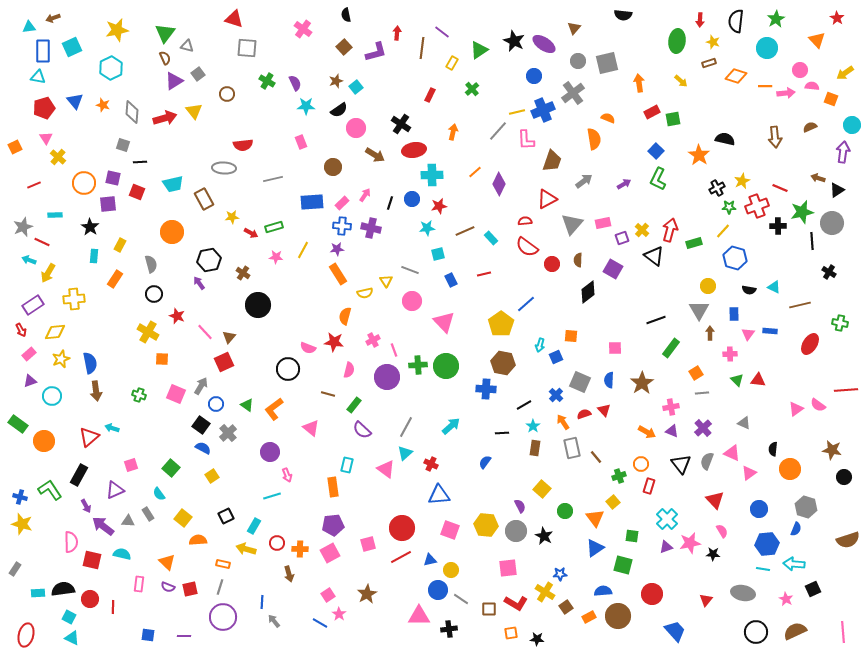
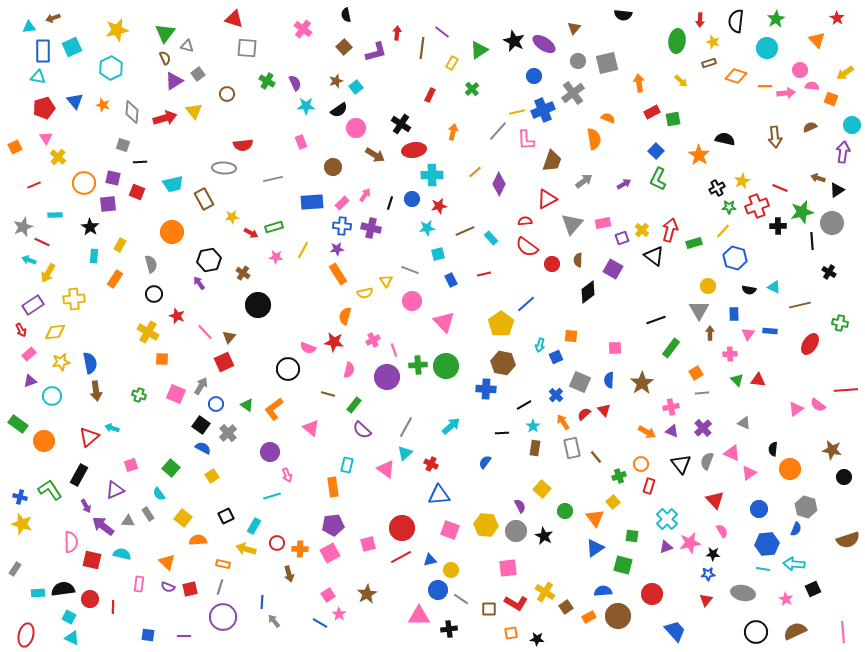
yellow star at (61, 359): moved 3 px down; rotated 12 degrees clockwise
red semicircle at (584, 414): rotated 24 degrees counterclockwise
blue star at (560, 574): moved 148 px right
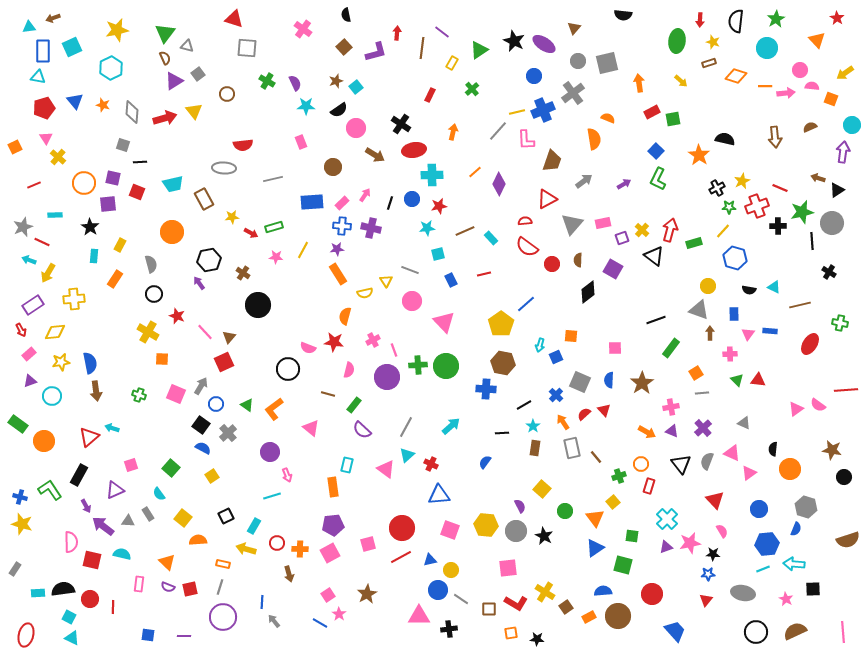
gray triangle at (699, 310): rotated 40 degrees counterclockwise
cyan triangle at (405, 453): moved 2 px right, 2 px down
cyan line at (763, 569): rotated 32 degrees counterclockwise
black square at (813, 589): rotated 21 degrees clockwise
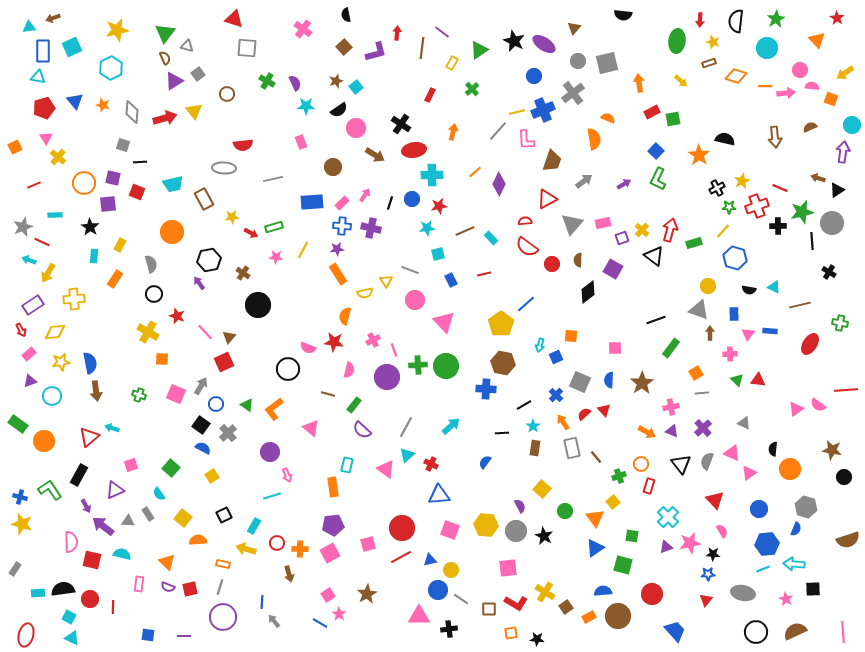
pink circle at (412, 301): moved 3 px right, 1 px up
black square at (226, 516): moved 2 px left, 1 px up
cyan cross at (667, 519): moved 1 px right, 2 px up
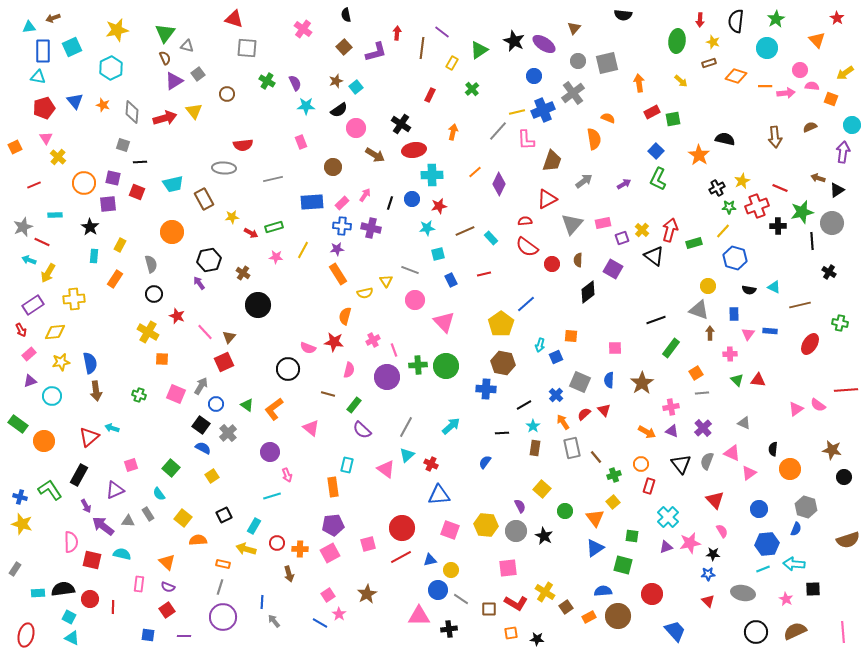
green cross at (619, 476): moved 5 px left, 1 px up
red square at (190, 589): moved 23 px left, 21 px down; rotated 21 degrees counterclockwise
red triangle at (706, 600): moved 2 px right, 1 px down; rotated 24 degrees counterclockwise
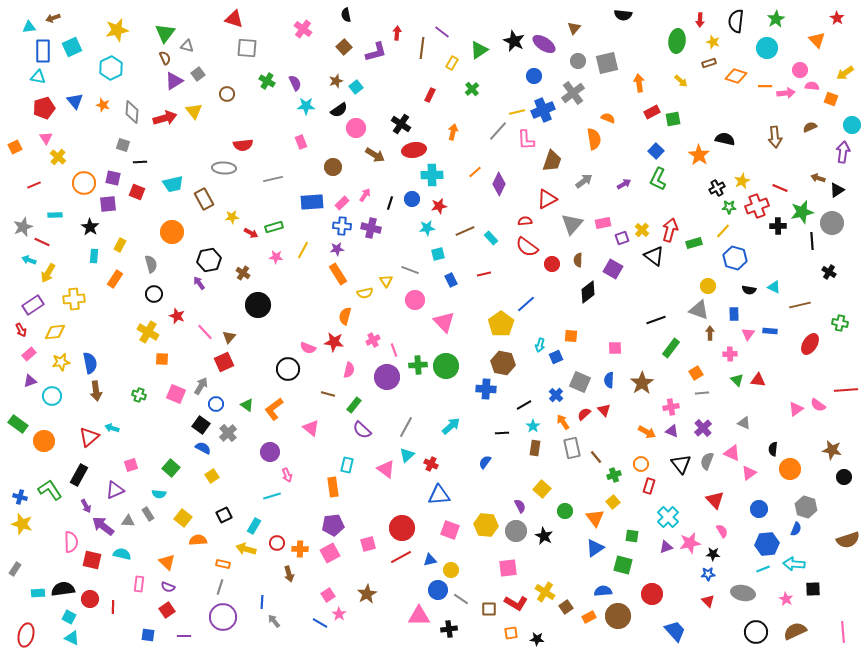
cyan semicircle at (159, 494): rotated 48 degrees counterclockwise
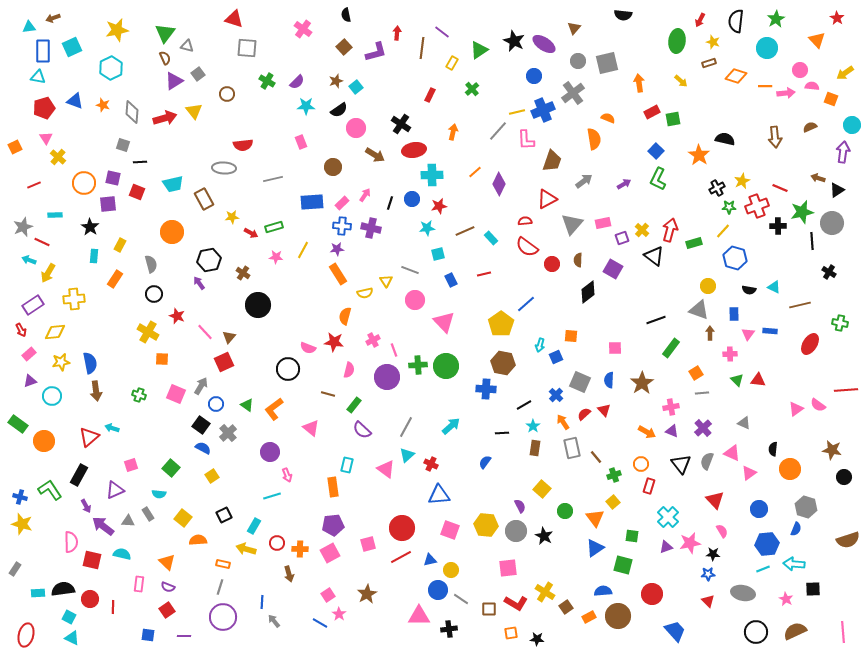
red arrow at (700, 20): rotated 24 degrees clockwise
purple semicircle at (295, 83): moved 2 px right, 1 px up; rotated 70 degrees clockwise
blue triangle at (75, 101): rotated 30 degrees counterclockwise
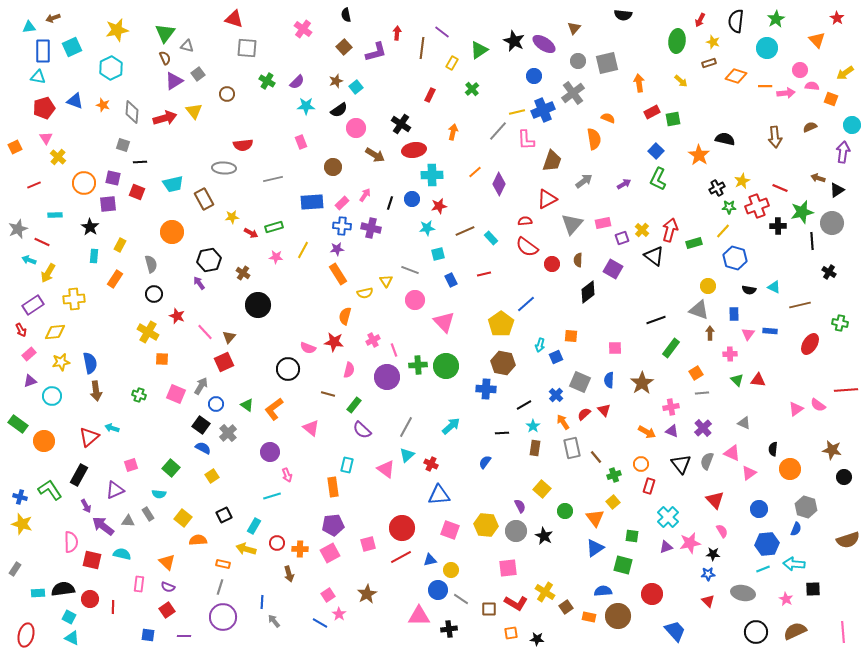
gray star at (23, 227): moved 5 px left, 2 px down
orange rectangle at (589, 617): rotated 40 degrees clockwise
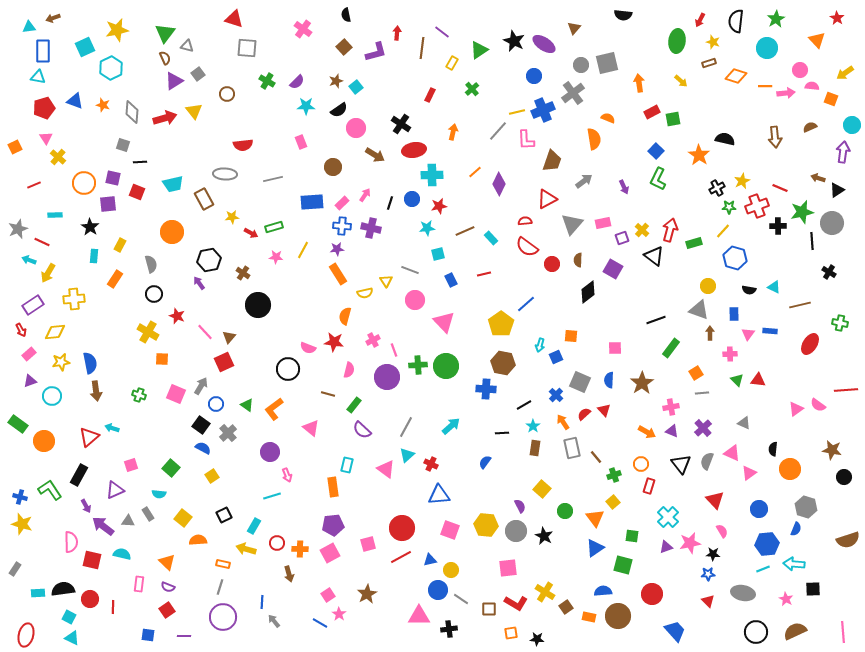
cyan square at (72, 47): moved 13 px right
gray circle at (578, 61): moved 3 px right, 4 px down
gray ellipse at (224, 168): moved 1 px right, 6 px down
purple arrow at (624, 184): moved 3 px down; rotated 96 degrees clockwise
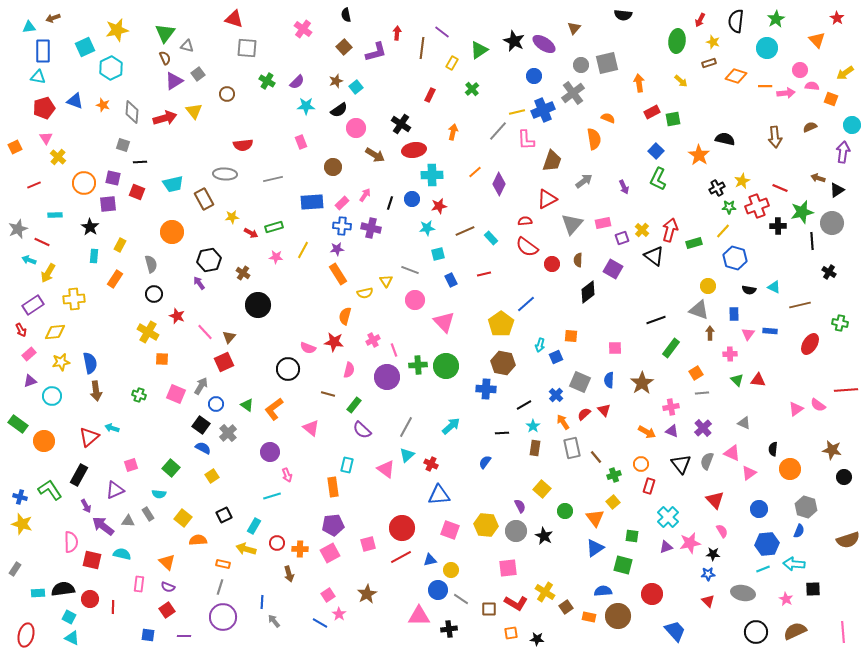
blue semicircle at (796, 529): moved 3 px right, 2 px down
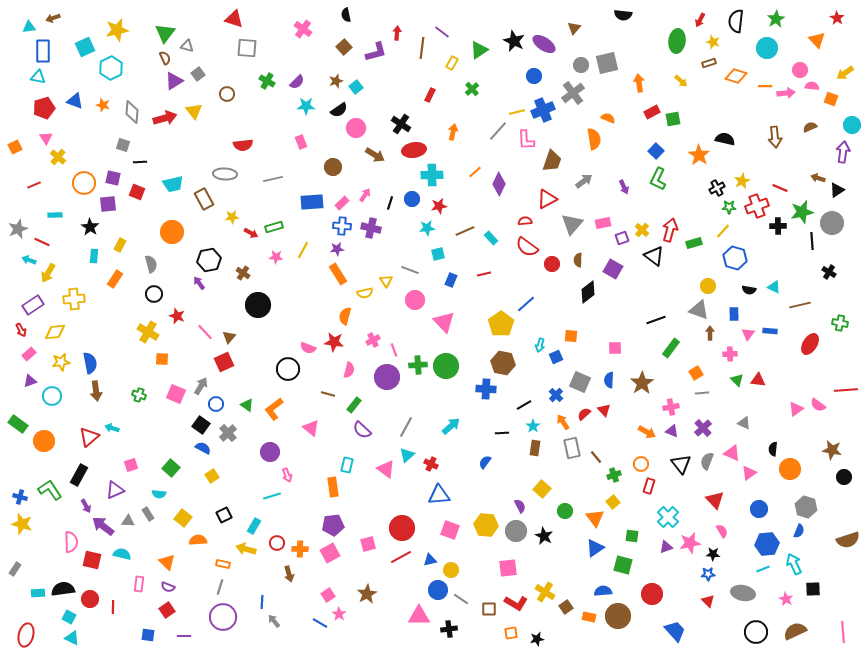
blue rectangle at (451, 280): rotated 48 degrees clockwise
cyan arrow at (794, 564): rotated 60 degrees clockwise
black star at (537, 639): rotated 16 degrees counterclockwise
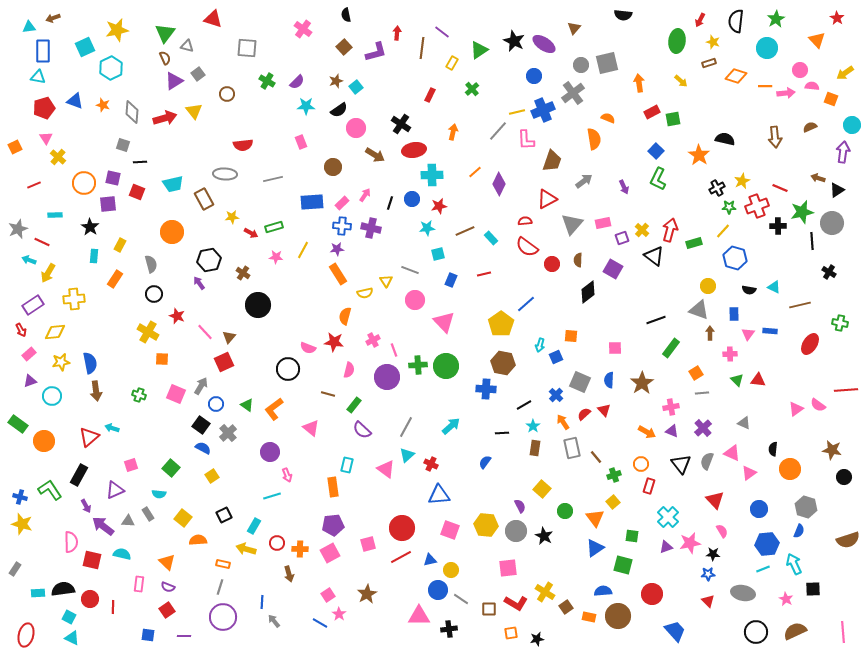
red triangle at (234, 19): moved 21 px left
